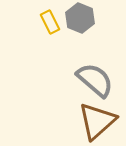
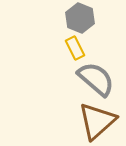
yellow rectangle: moved 25 px right, 26 px down
gray semicircle: moved 1 px right, 1 px up
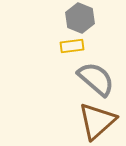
yellow rectangle: moved 3 px left, 2 px up; rotated 70 degrees counterclockwise
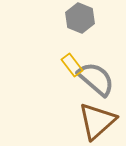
yellow rectangle: moved 19 px down; rotated 60 degrees clockwise
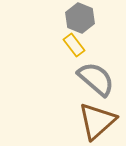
yellow rectangle: moved 2 px right, 20 px up
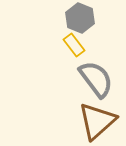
gray semicircle: rotated 12 degrees clockwise
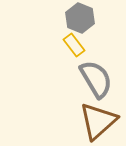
gray semicircle: rotated 6 degrees clockwise
brown triangle: moved 1 px right
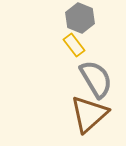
brown triangle: moved 9 px left, 7 px up
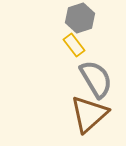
gray hexagon: rotated 20 degrees clockwise
